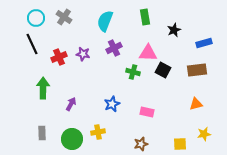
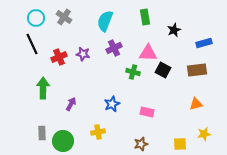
green circle: moved 9 px left, 2 px down
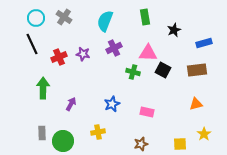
yellow star: rotated 24 degrees counterclockwise
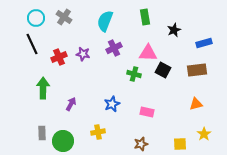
green cross: moved 1 px right, 2 px down
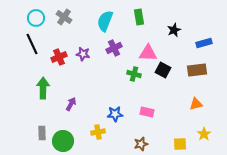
green rectangle: moved 6 px left
blue star: moved 3 px right, 10 px down; rotated 21 degrees clockwise
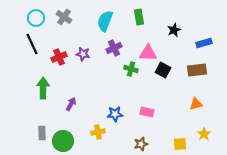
green cross: moved 3 px left, 5 px up
